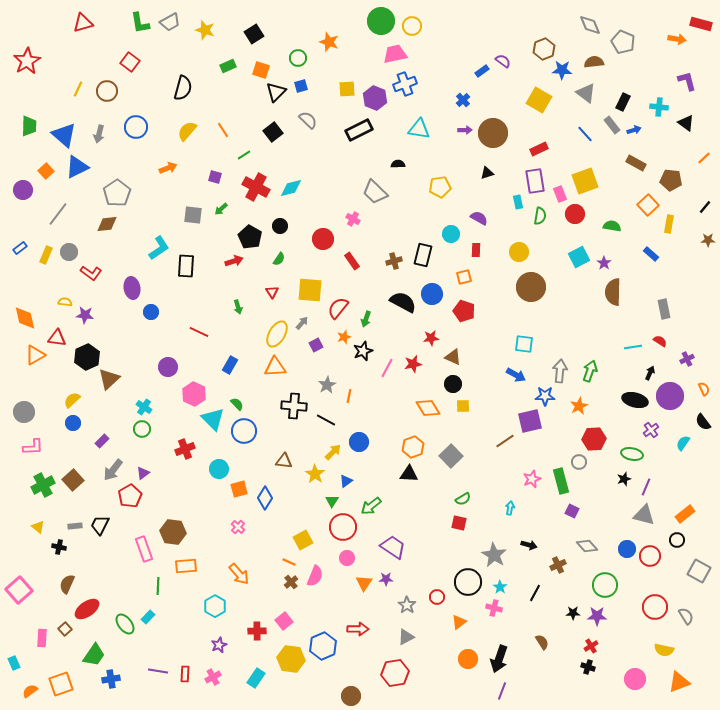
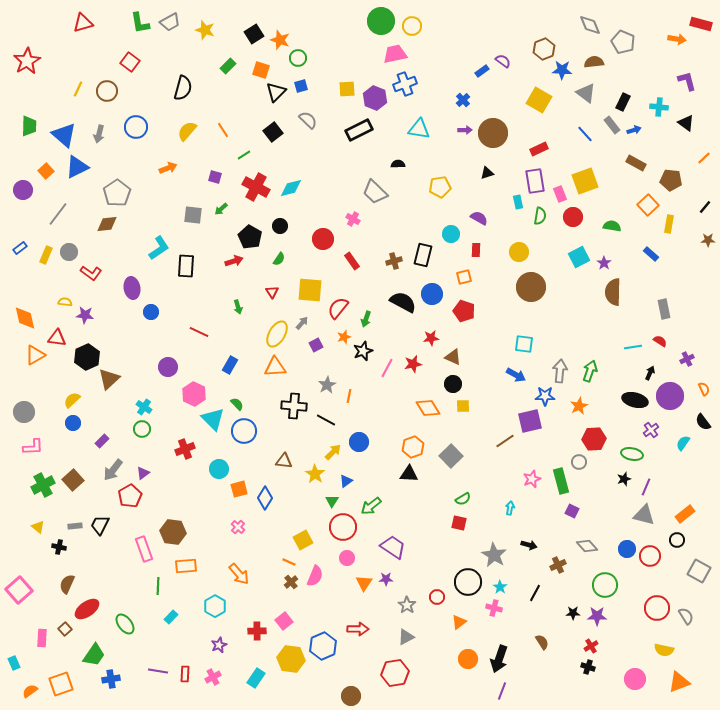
orange star at (329, 42): moved 49 px left, 2 px up
green rectangle at (228, 66): rotated 21 degrees counterclockwise
red circle at (575, 214): moved 2 px left, 3 px down
red circle at (655, 607): moved 2 px right, 1 px down
cyan rectangle at (148, 617): moved 23 px right
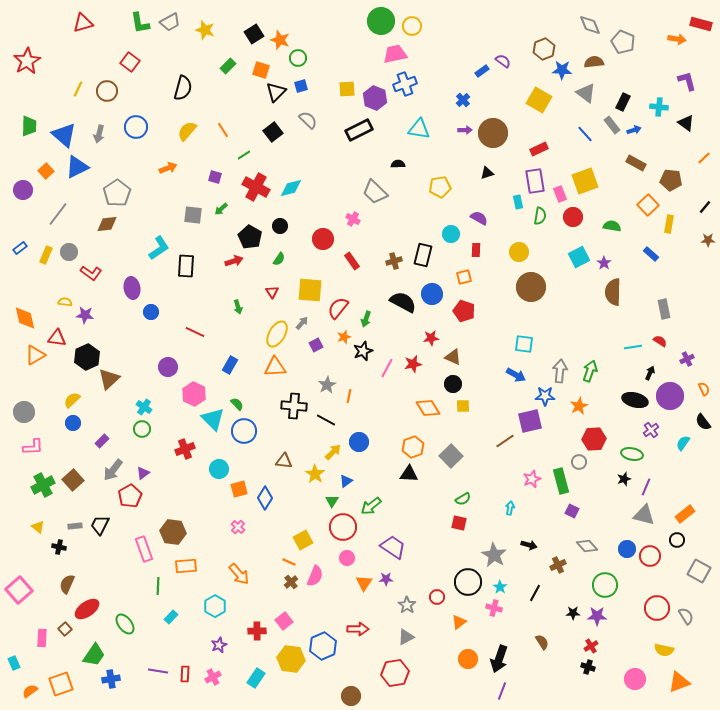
red line at (199, 332): moved 4 px left
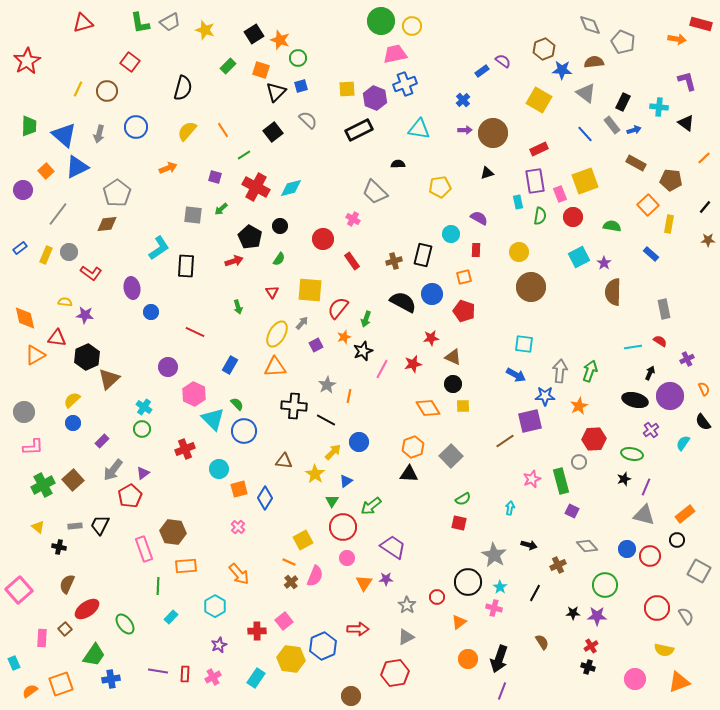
pink line at (387, 368): moved 5 px left, 1 px down
